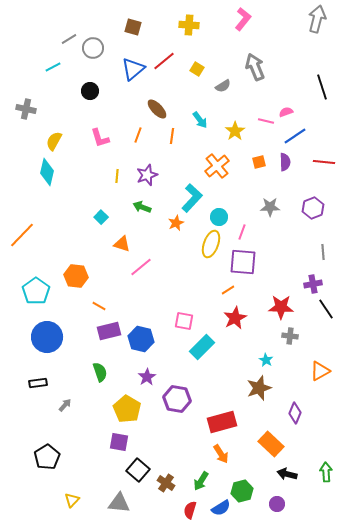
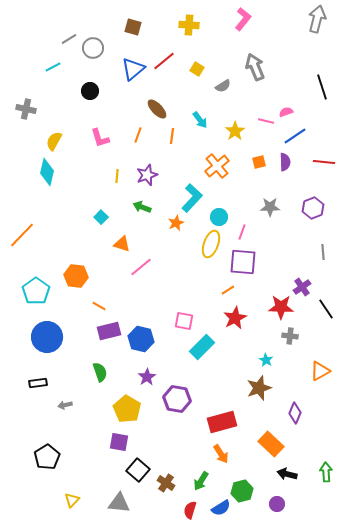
purple cross at (313, 284): moved 11 px left, 3 px down; rotated 24 degrees counterclockwise
gray arrow at (65, 405): rotated 144 degrees counterclockwise
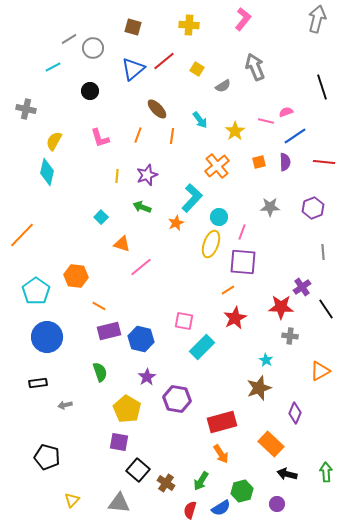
black pentagon at (47, 457): rotated 25 degrees counterclockwise
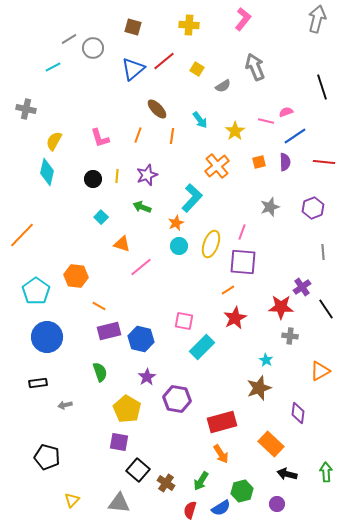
black circle at (90, 91): moved 3 px right, 88 px down
gray star at (270, 207): rotated 18 degrees counterclockwise
cyan circle at (219, 217): moved 40 px left, 29 px down
purple diamond at (295, 413): moved 3 px right; rotated 15 degrees counterclockwise
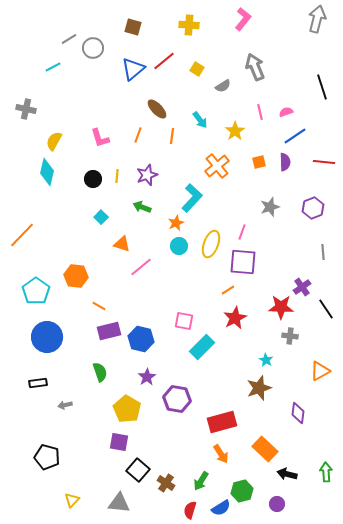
pink line at (266, 121): moved 6 px left, 9 px up; rotated 63 degrees clockwise
orange rectangle at (271, 444): moved 6 px left, 5 px down
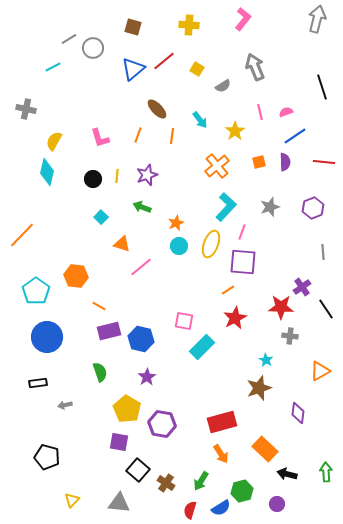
cyan L-shape at (192, 198): moved 34 px right, 9 px down
purple hexagon at (177, 399): moved 15 px left, 25 px down
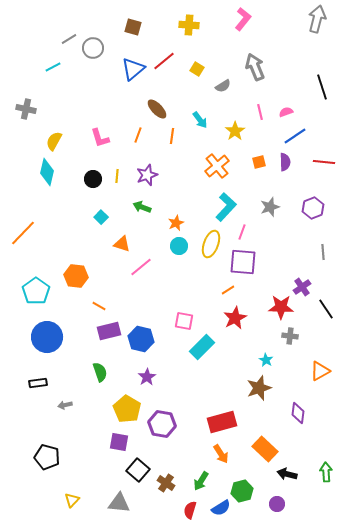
orange line at (22, 235): moved 1 px right, 2 px up
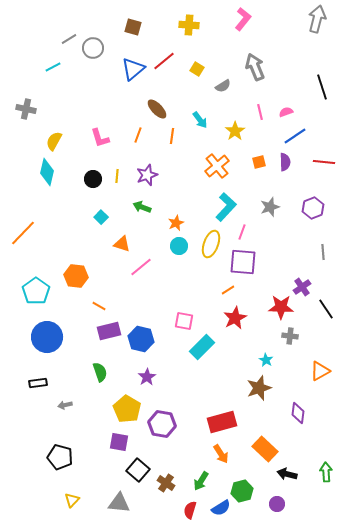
black pentagon at (47, 457): moved 13 px right
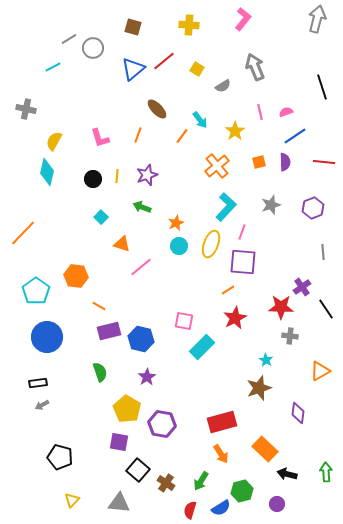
orange line at (172, 136): moved 10 px right; rotated 28 degrees clockwise
gray star at (270, 207): moved 1 px right, 2 px up
gray arrow at (65, 405): moved 23 px left; rotated 16 degrees counterclockwise
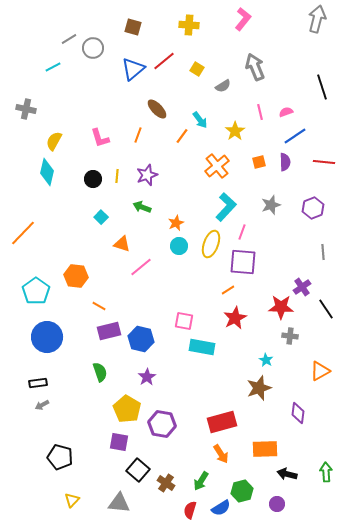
cyan rectangle at (202, 347): rotated 55 degrees clockwise
orange rectangle at (265, 449): rotated 45 degrees counterclockwise
